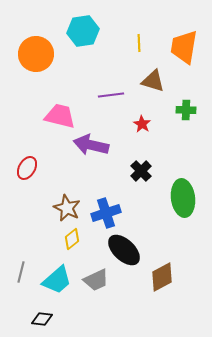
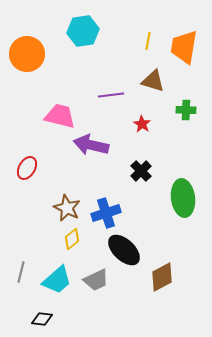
yellow line: moved 9 px right, 2 px up; rotated 12 degrees clockwise
orange circle: moved 9 px left
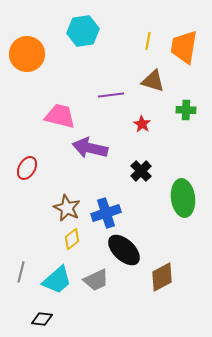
purple arrow: moved 1 px left, 3 px down
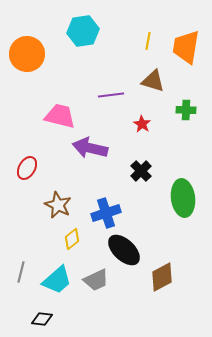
orange trapezoid: moved 2 px right
brown star: moved 9 px left, 3 px up
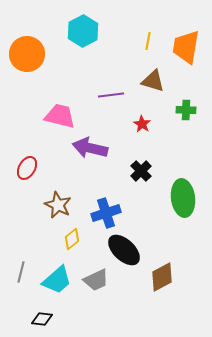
cyan hexagon: rotated 20 degrees counterclockwise
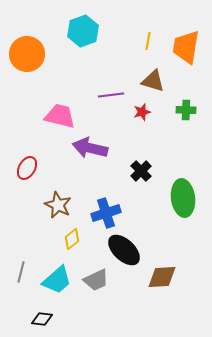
cyan hexagon: rotated 8 degrees clockwise
red star: moved 12 px up; rotated 24 degrees clockwise
brown diamond: rotated 24 degrees clockwise
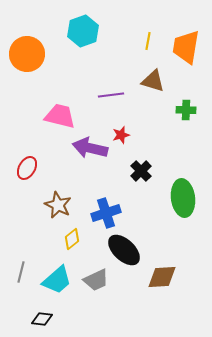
red star: moved 21 px left, 23 px down
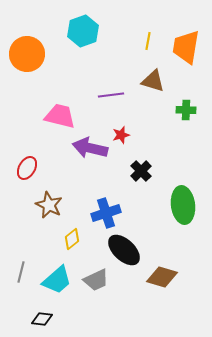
green ellipse: moved 7 px down
brown star: moved 9 px left
brown diamond: rotated 20 degrees clockwise
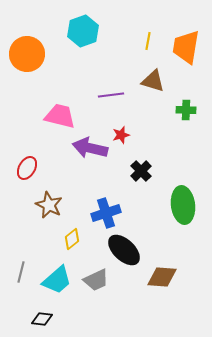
brown diamond: rotated 12 degrees counterclockwise
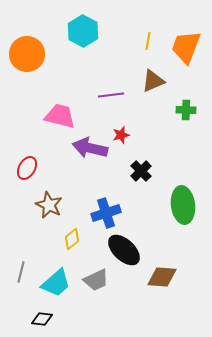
cyan hexagon: rotated 12 degrees counterclockwise
orange trapezoid: rotated 12 degrees clockwise
brown triangle: rotated 40 degrees counterclockwise
cyan trapezoid: moved 1 px left, 3 px down
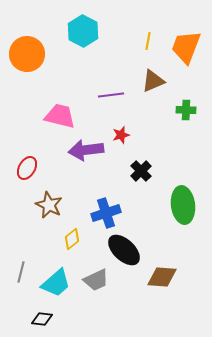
purple arrow: moved 4 px left, 2 px down; rotated 20 degrees counterclockwise
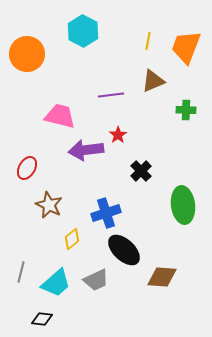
red star: moved 3 px left; rotated 18 degrees counterclockwise
